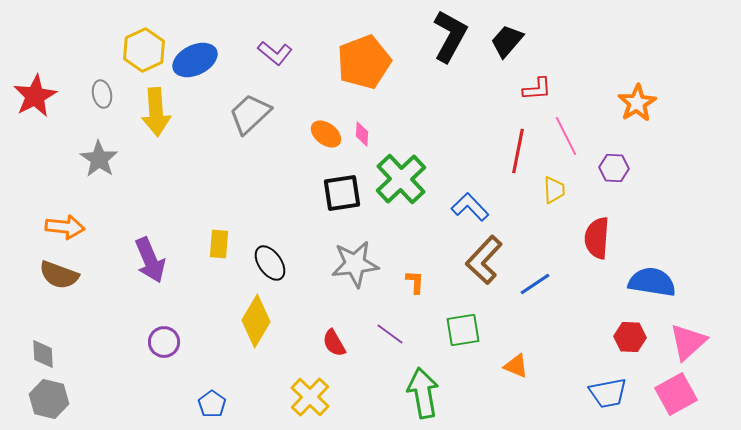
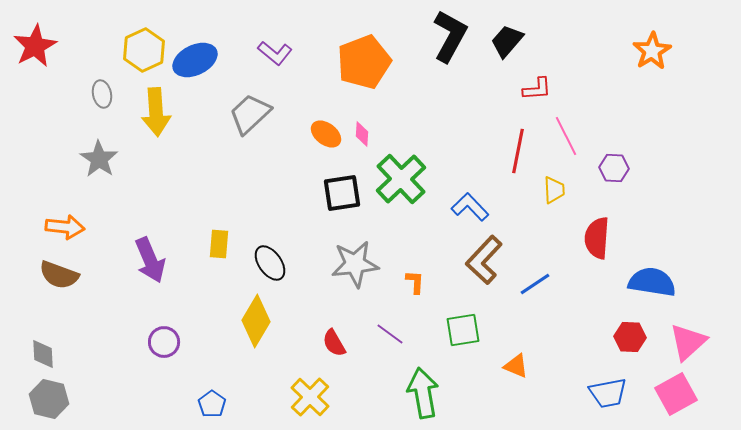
red star at (35, 96): moved 50 px up
orange star at (637, 103): moved 15 px right, 52 px up
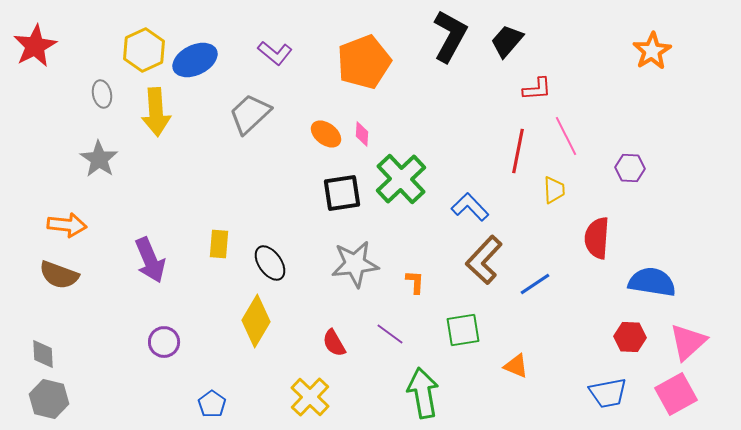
purple hexagon at (614, 168): moved 16 px right
orange arrow at (65, 227): moved 2 px right, 2 px up
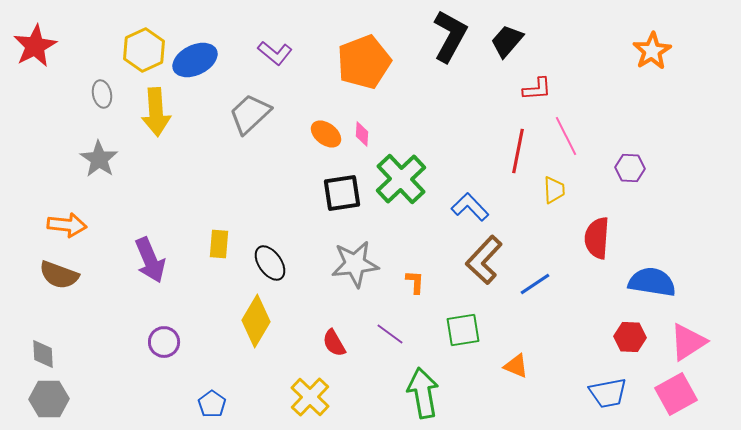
pink triangle at (688, 342): rotated 9 degrees clockwise
gray hexagon at (49, 399): rotated 15 degrees counterclockwise
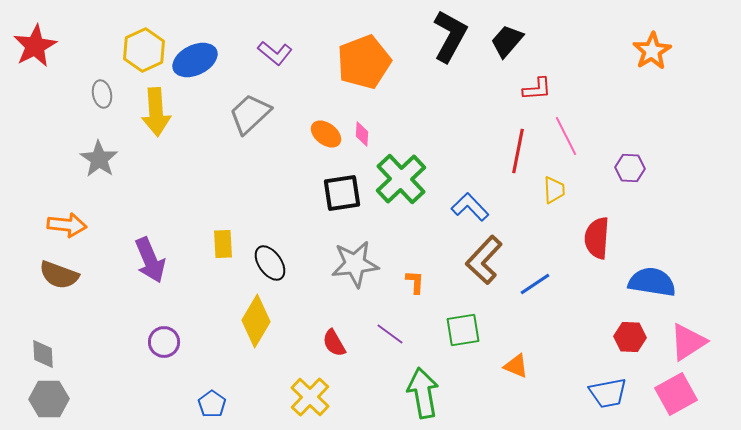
yellow rectangle at (219, 244): moved 4 px right; rotated 8 degrees counterclockwise
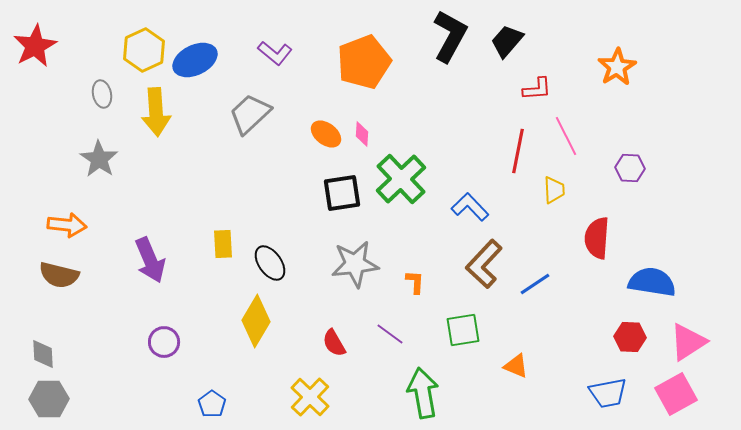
orange star at (652, 51): moved 35 px left, 16 px down
brown L-shape at (484, 260): moved 4 px down
brown semicircle at (59, 275): rotated 6 degrees counterclockwise
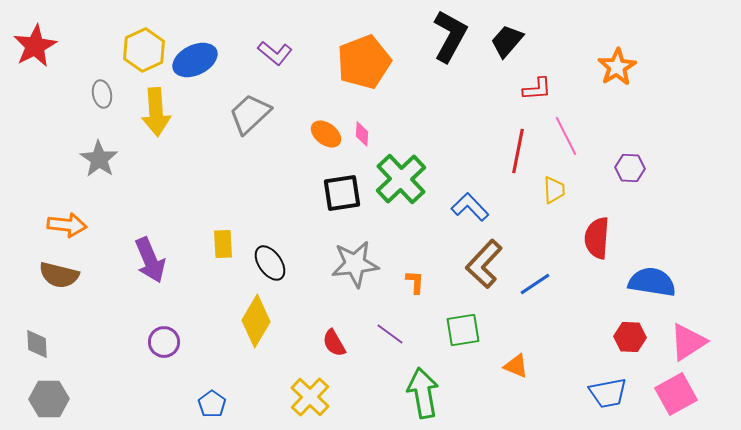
gray diamond at (43, 354): moved 6 px left, 10 px up
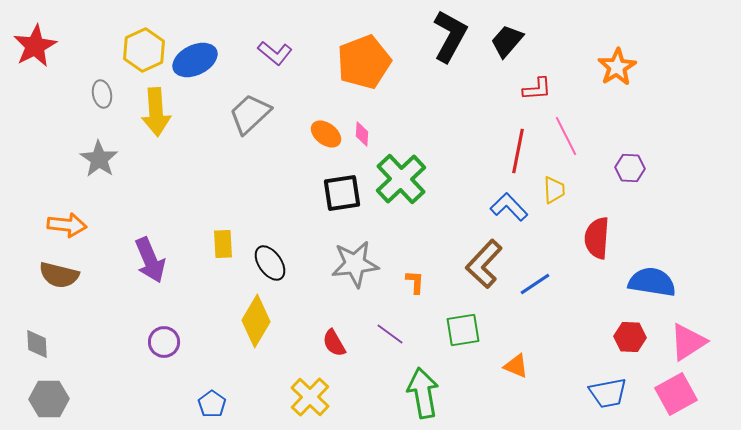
blue L-shape at (470, 207): moved 39 px right
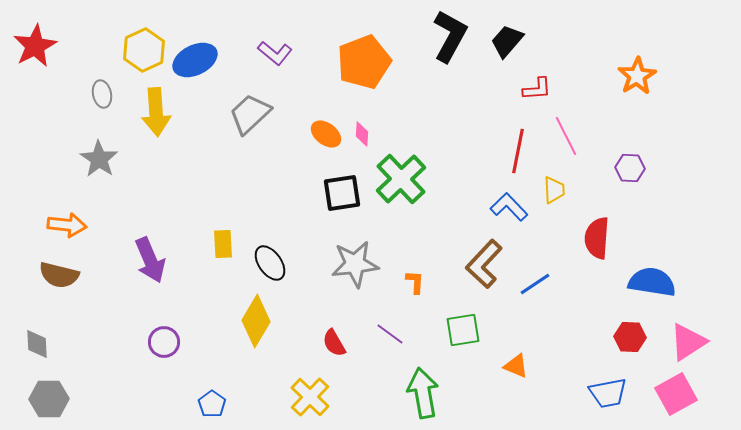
orange star at (617, 67): moved 20 px right, 9 px down
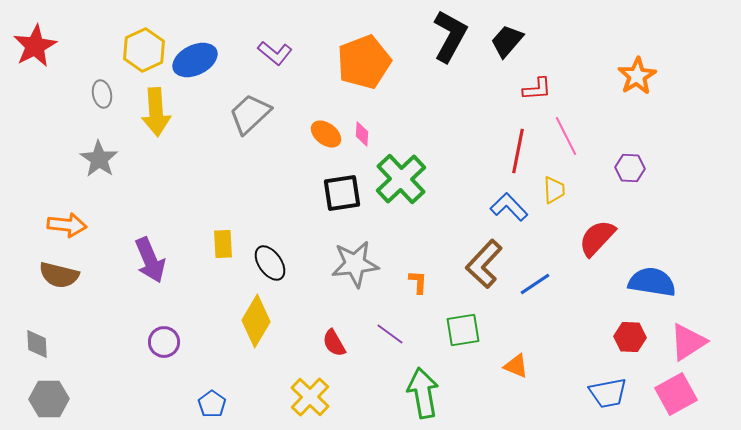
red semicircle at (597, 238): rotated 39 degrees clockwise
orange L-shape at (415, 282): moved 3 px right
